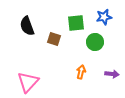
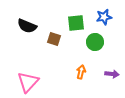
black semicircle: rotated 48 degrees counterclockwise
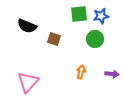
blue star: moved 3 px left, 1 px up
green square: moved 3 px right, 9 px up
green circle: moved 3 px up
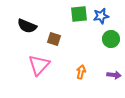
green circle: moved 16 px right
purple arrow: moved 2 px right, 1 px down
pink triangle: moved 11 px right, 17 px up
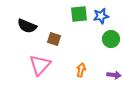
pink triangle: moved 1 px right
orange arrow: moved 2 px up
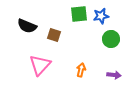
brown square: moved 4 px up
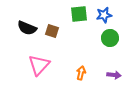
blue star: moved 3 px right, 1 px up
black semicircle: moved 2 px down
brown square: moved 2 px left, 4 px up
green circle: moved 1 px left, 1 px up
pink triangle: moved 1 px left
orange arrow: moved 3 px down
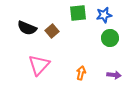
green square: moved 1 px left, 1 px up
brown square: rotated 32 degrees clockwise
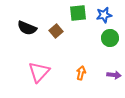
brown square: moved 4 px right
pink triangle: moved 7 px down
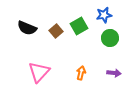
green square: moved 1 px right, 13 px down; rotated 24 degrees counterclockwise
purple arrow: moved 2 px up
